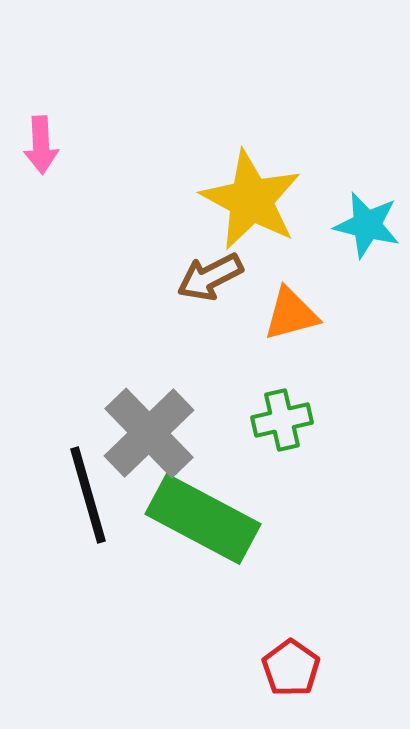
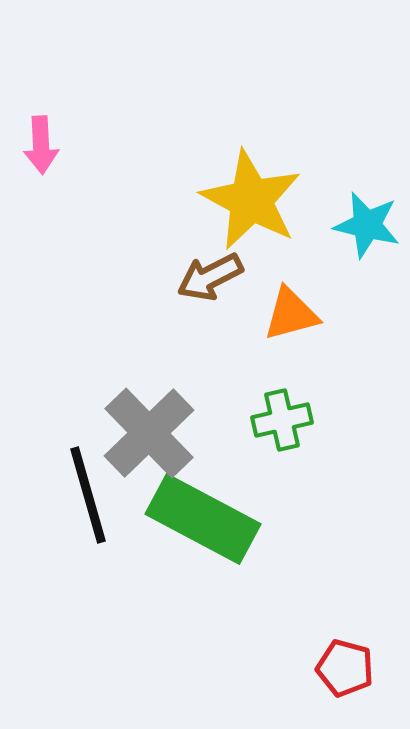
red pentagon: moved 54 px right; rotated 20 degrees counterclockwise
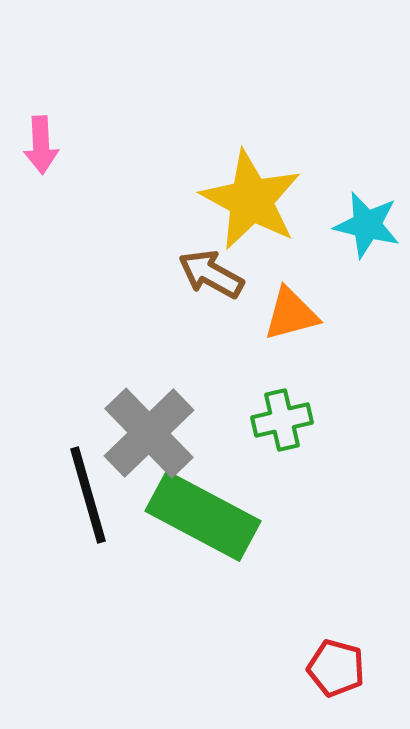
brown arrow: moved 1 px right, 3 px up; rotated 56 degrees clockwise
green rectangle: moved 3 px up
red pentagon: moved 9 px left
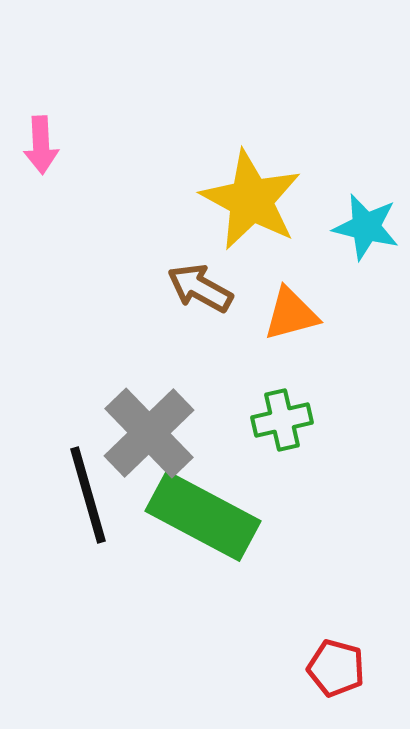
cyan star: moved 1 px left, 2 px down
brown arrow: moved 11 px left, 14 px down
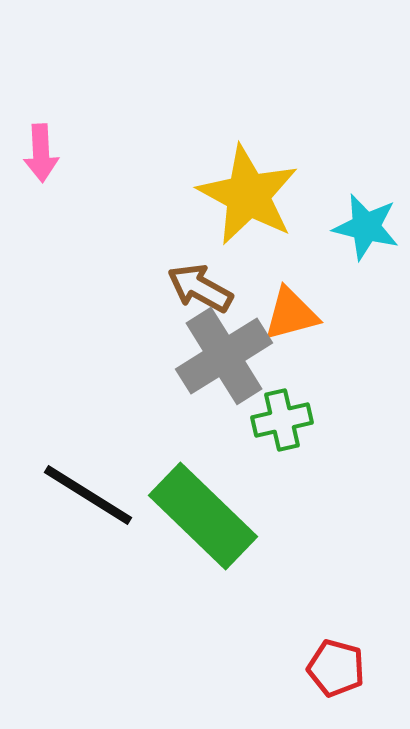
pink arrow: moved 8 px down
yellow star: moved 3 px left, 5 px up
gray cross: moved 75 px right, 77 px up; rotated 12 degrees clockwise
black line: rotated 42 degrees counterclockwise
green rectangle: rotated 16 degrees clockwise
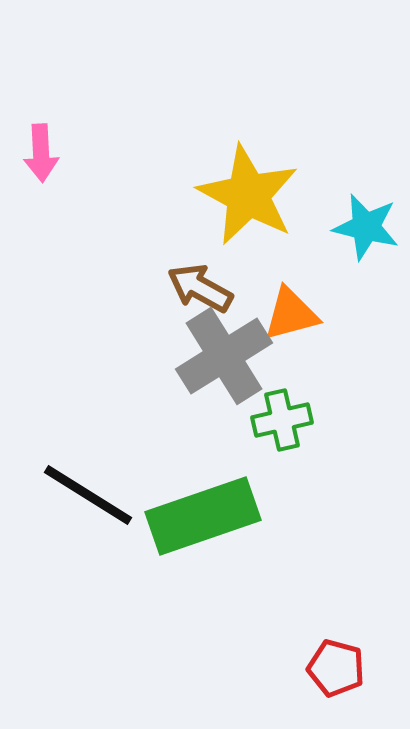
green rectangle: rotated 63 degrees counterclockwise
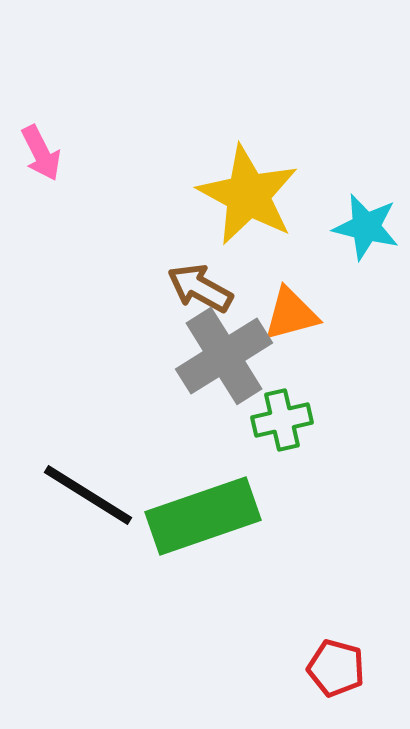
pink arrow: rotated 24 degrees counterclockwise
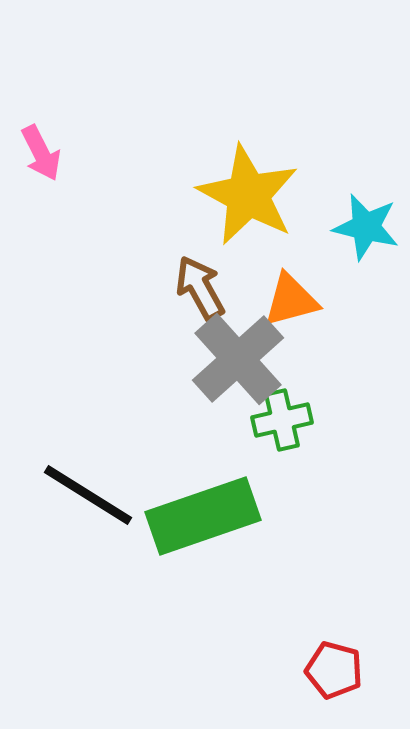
brown arrow: rotated 32 degrees clockwise
orange triangle: moved 14 px up
gray cross: moved 14 px right, 3 px down; rotated 10 degrees counterclockwise
red pentagon: moved 2 px left, 2 px down
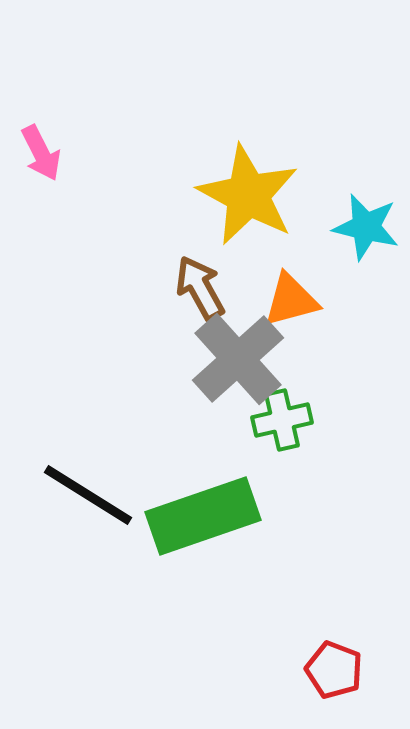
red pentagon: rotated 6 degrees clockwise
